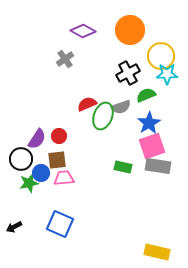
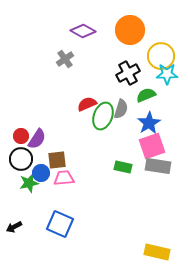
gray semicircle: moved 2 px down; rotated 54 degrees counterclockwise
red circle: moved 38 px left
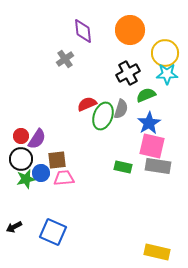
purple diamond: rotated 55 degrees clockwise
yellow circle: moved 4 px right, 3 px up
pink square: rotated 32 degrees clockwise
green star: moved 3 px left, 4 px up
blue square: moved 7 px left, 8 px down
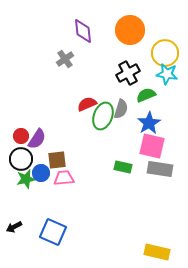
cyan star: rotated 10 degrees clockwise
gray rectangle: moved 2 px right, 3 px down
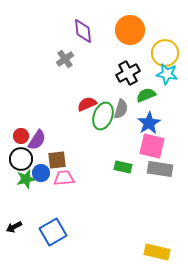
purple semicircle: moved 1 px down
blue square: rotated 36 degrees clockwise
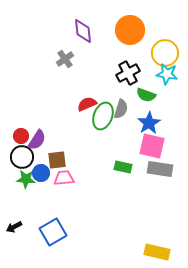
green semicircle: rotated 138 degrees counterclockwise
black circle: moved 1 px right, 2 px up
green star: rotated 18 degrees clockwise
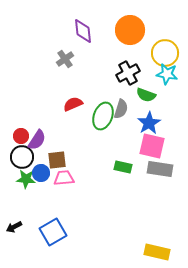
red semicircle: moved 14 px left
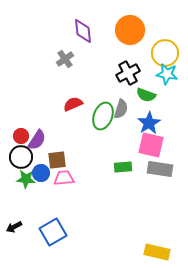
pink square: moved 1 px left, 1 px up
black circle: moved 1 px left
green rectangle: rotated 18 degrees counterclockwise
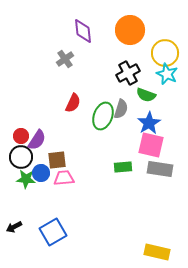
cyan star: rotated 15 degrees clockwise
red semicircle: moved 1 px up; rotated 138 degrees clockwise
